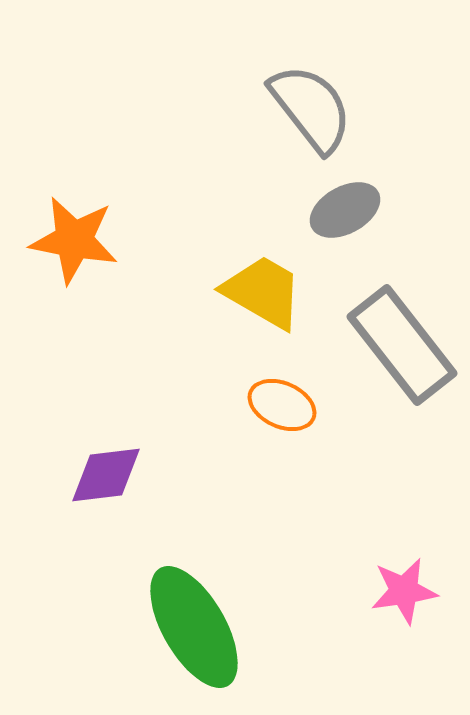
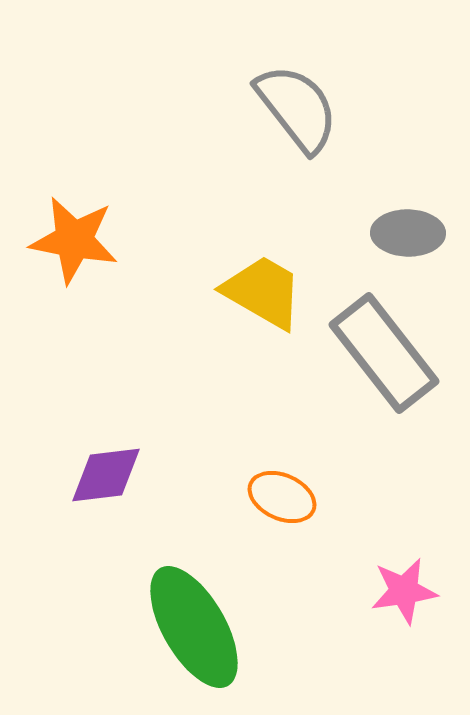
gray semicircle: moved 14 px left
gray ellipse: moved 63 px right, 23 px down; rotated 30 degrees clockwise
gray rectangle: moved 18 px left, 8 px down
orange ellipse: moved 92 px down
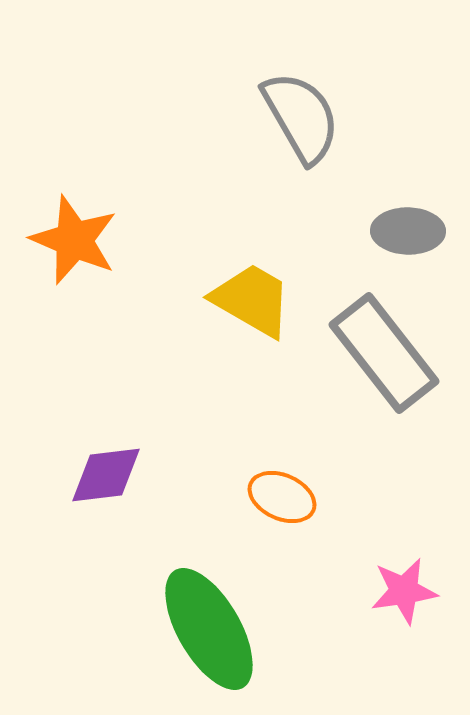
gray semicircle: moved 4 px right, 9 px down; rotated 8 degrees clockwise
gray ellipse: moved 2 px up
orange star: rotated 12 degrees clockwise
yellow trapezoid: moved 11 px left, 8 px down
green ellipse: moved 15 px right, 2 px down
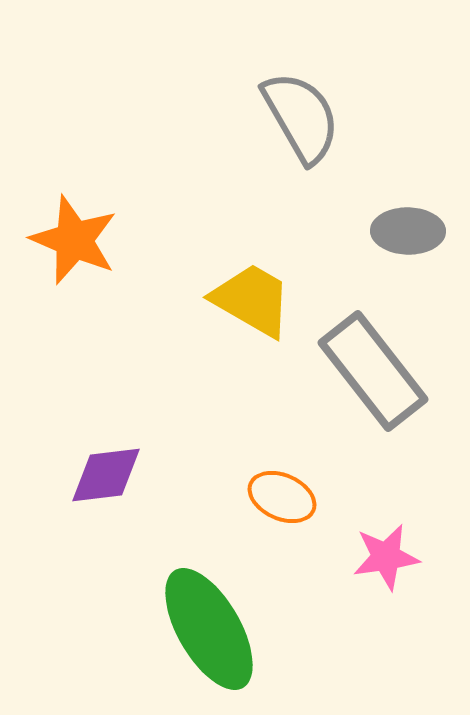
gray rectangle: moved 11 px left, 18 px down
pink star: moved 18 px left, 34 px up
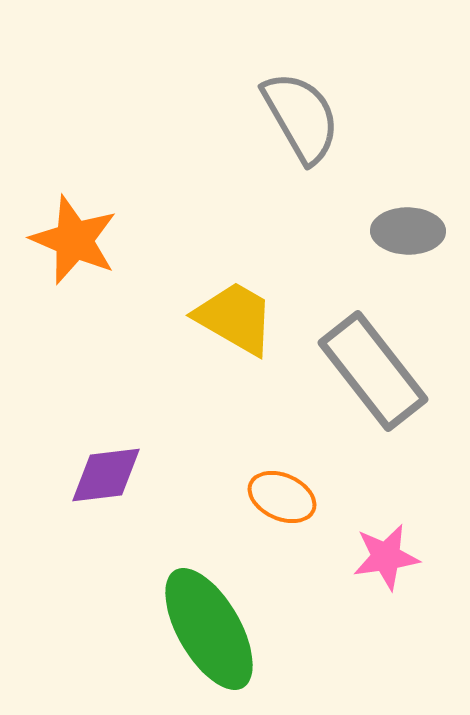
yellow trapezoid: moved 17 px left, 18 px down
